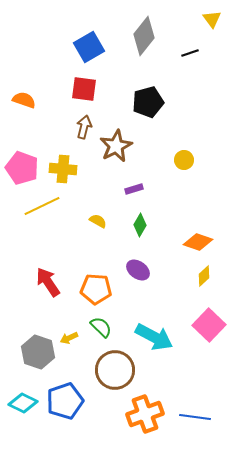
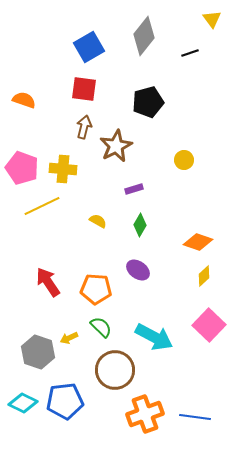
blue pentagon: rotated 12 degrees clockwise
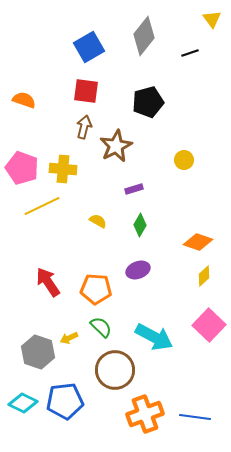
red square: moved 2 px right, 2 px down
purple ellipse: rotated 55 degrees counterclockwise
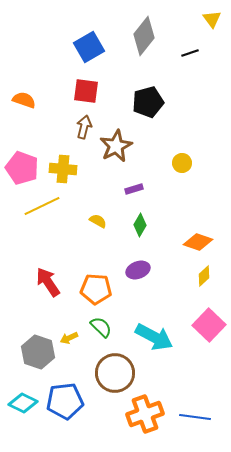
yellow circle: moved 2 px left, 3 px down
brown circle: moved 3 px down
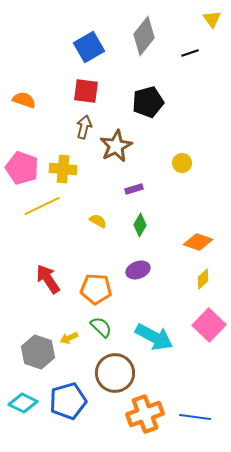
yellow diamond: moved 1 px left, 3 px down
red arrow: moved 3 px up
blue pentagon: moved 3 px right; rotated 9 degrees counterclockwise
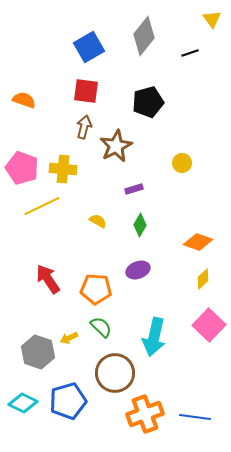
cyan arrow: rotated 75 degrees clockwise
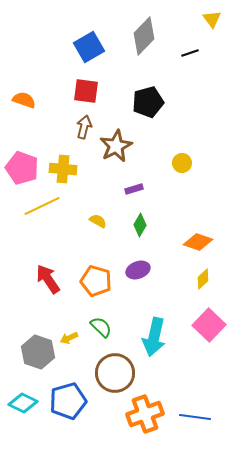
gray diamond: rotated 6 degrees clockwise
orange pentagon: moved 8 px up; rotated 12 degrees clockwise
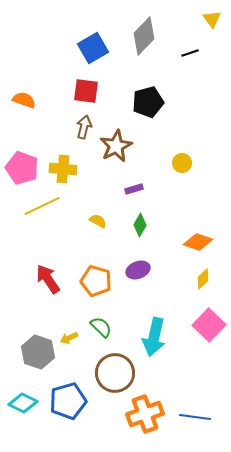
blue square: moved 4 px right, 1 px down
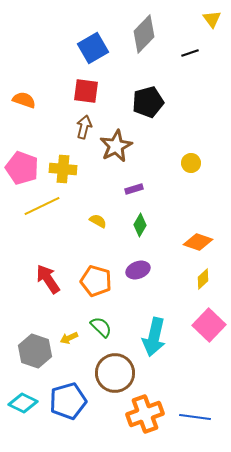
gray diamond: moved 2 px up
yellow circle: moved 9 px right
gray hexagon: moved 3 px left, 1 px up
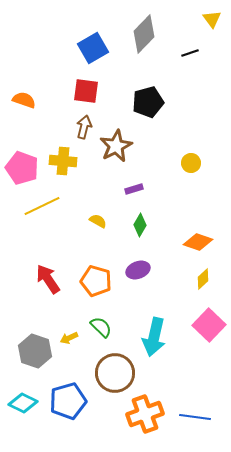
yellow cross: moved 8 px up
